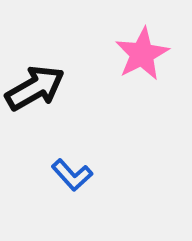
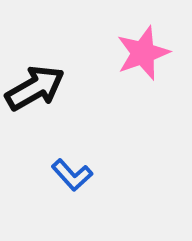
pink star: moved 1 px right, 1 px up; rotated 8 degrees clockwise
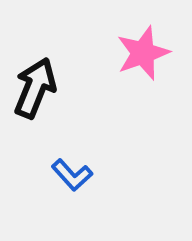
black arrow: rotated 38 degrees counterclockwise
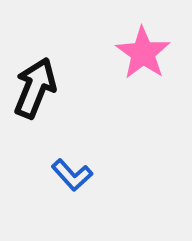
pink star: rotated 18 degrees counterclockwise
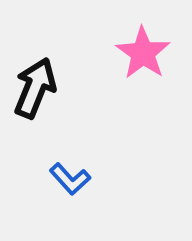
blue L-shape: moved 2 px left, 4 px down
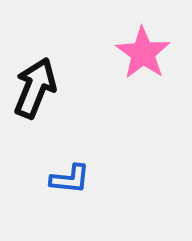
blue L-shape: rotated 42 degrees counterclockwise
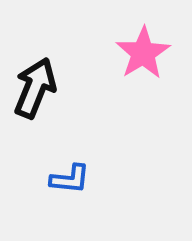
pink star: rotated 6 degrees clockwise
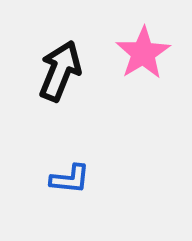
black arrow: moved 25 px right, 17 px up
